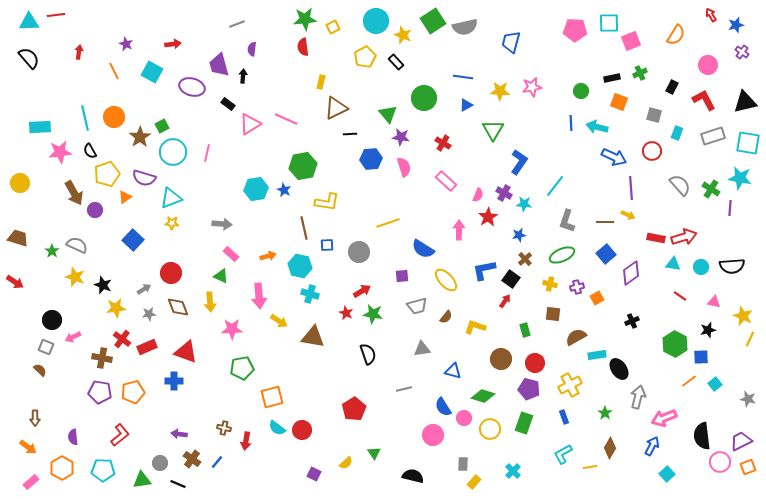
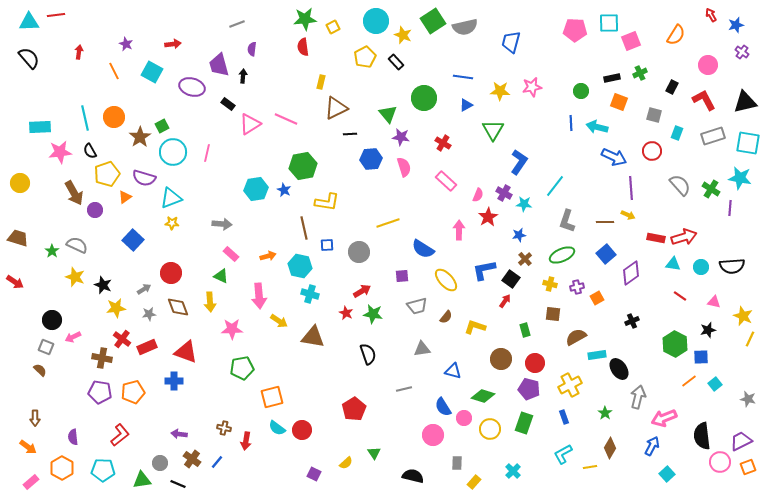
gray rectangle at (463, 464): moved 6 px left, 1 px up
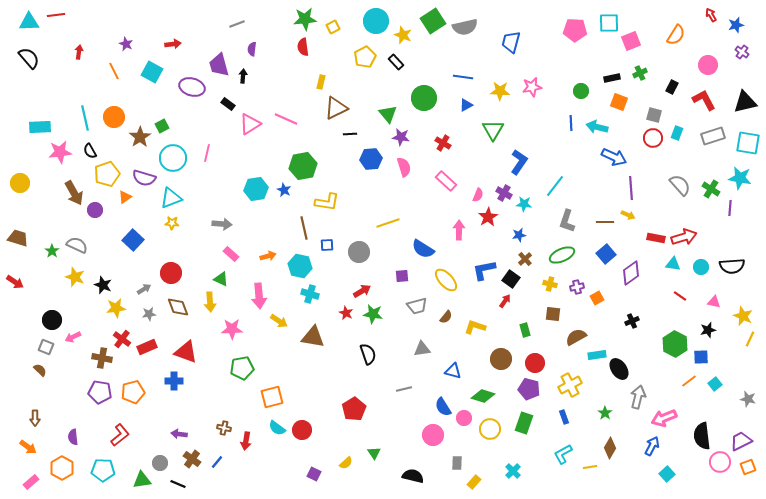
red circle at (652, 151): moved 1 px right, 13 px up
cyan circle at (173, 152): moved 6 px down
green triangle at (221, 276): moved 3 px down
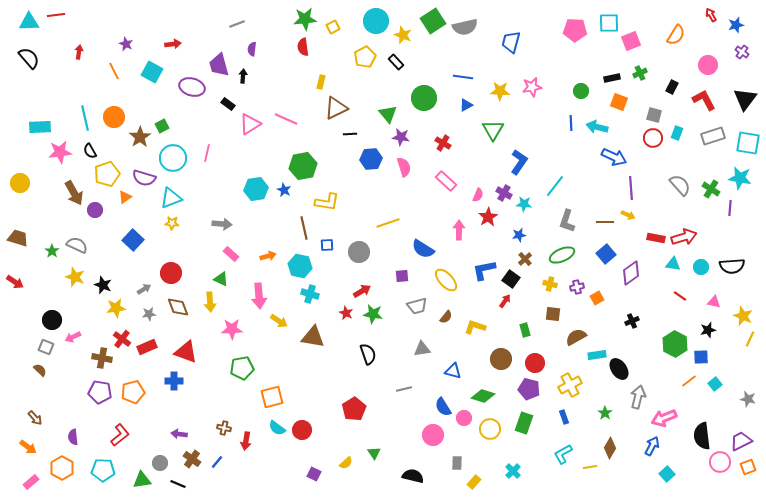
black triangle at (745, 102): moved 3 px up; rotated 40 degrees counterclockwise
brown arrow at (35, 418): rotated 42 degrees counterclockwise
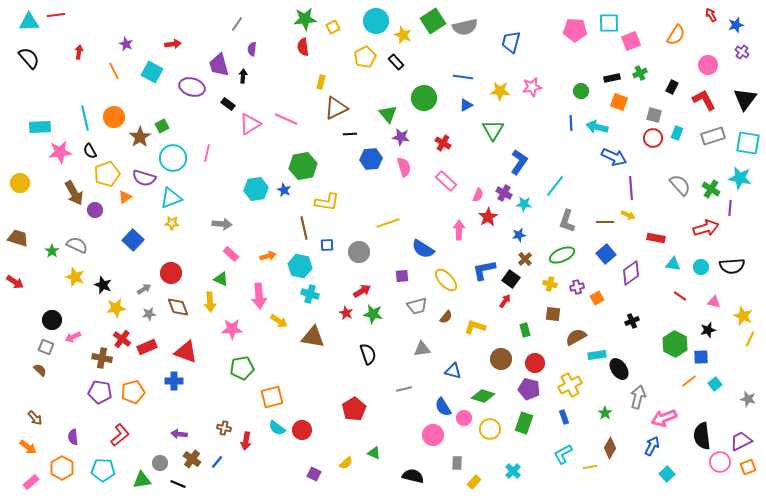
gray line at (237, 24): rotated 35 degrees counterclockwise
red arrow at (684, 237): moved 22 px right, 9 px up
green triangle at (374, 453): rotated 32 degrees counterclockwise
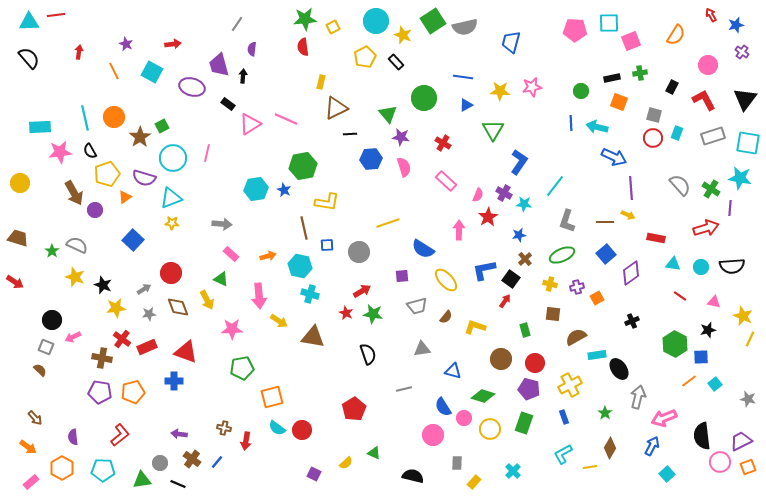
green cross at (640, 73): rotated 16 degrees clockwise
yellow arrow at (210, 302): moved 3 px left, 2 px up; rotated 24 degrees counterclockwise
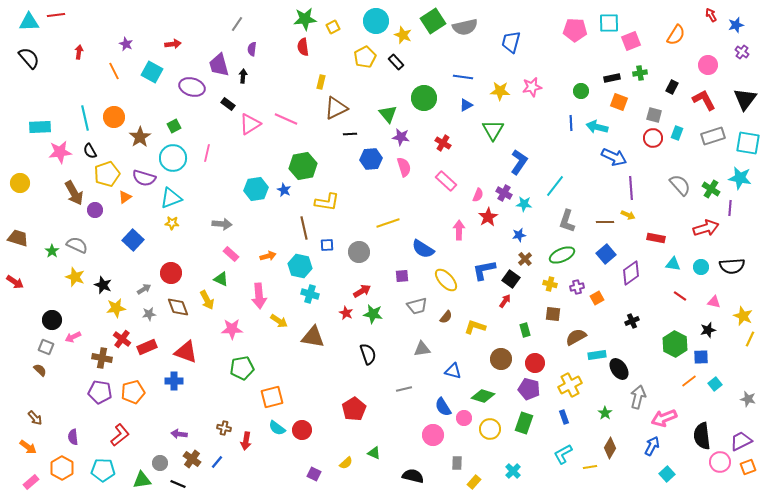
green square at (162, 126): moved 12 px right
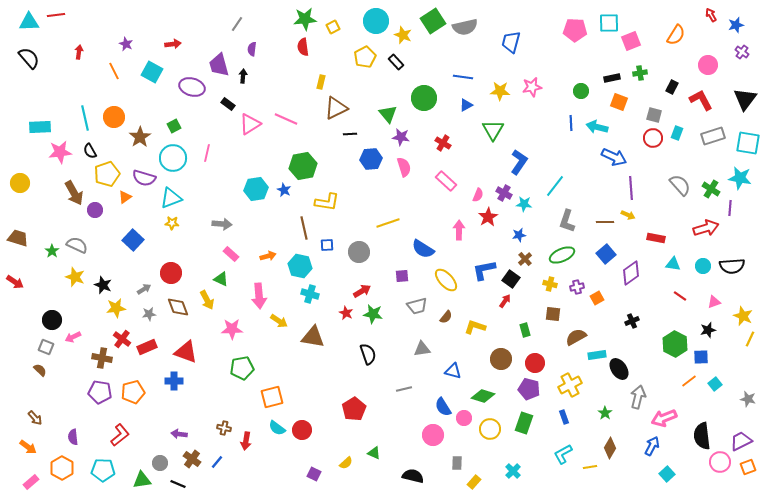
red L-shape at (704, 100): moved 3 px left
cyan circle at (701, 267): moved 2 px right, 1 px up
pink triangle at (714, 302): rotated 32 degrees counterclockwise
